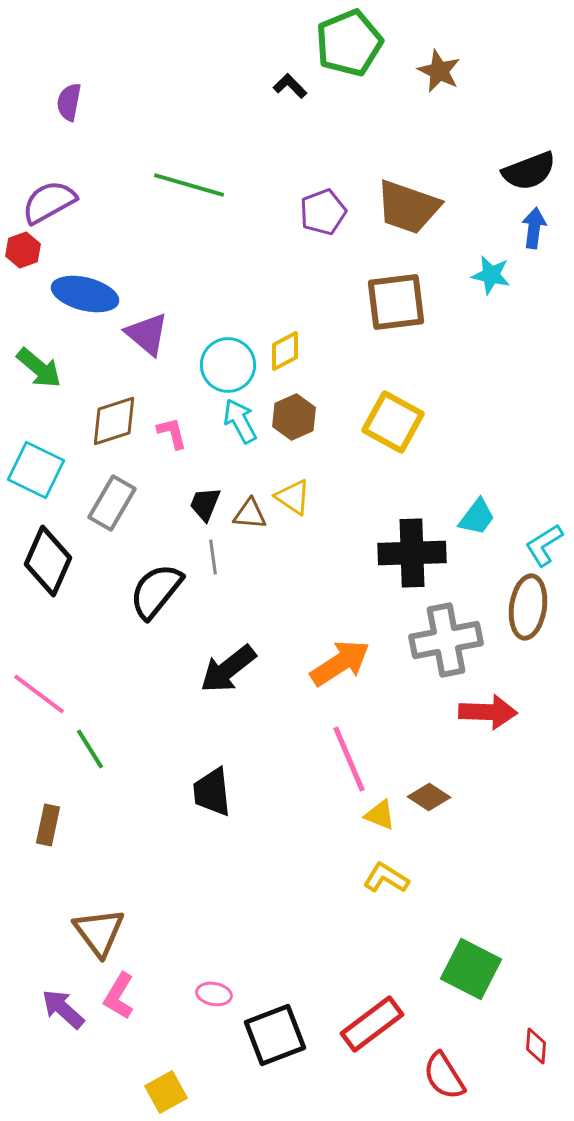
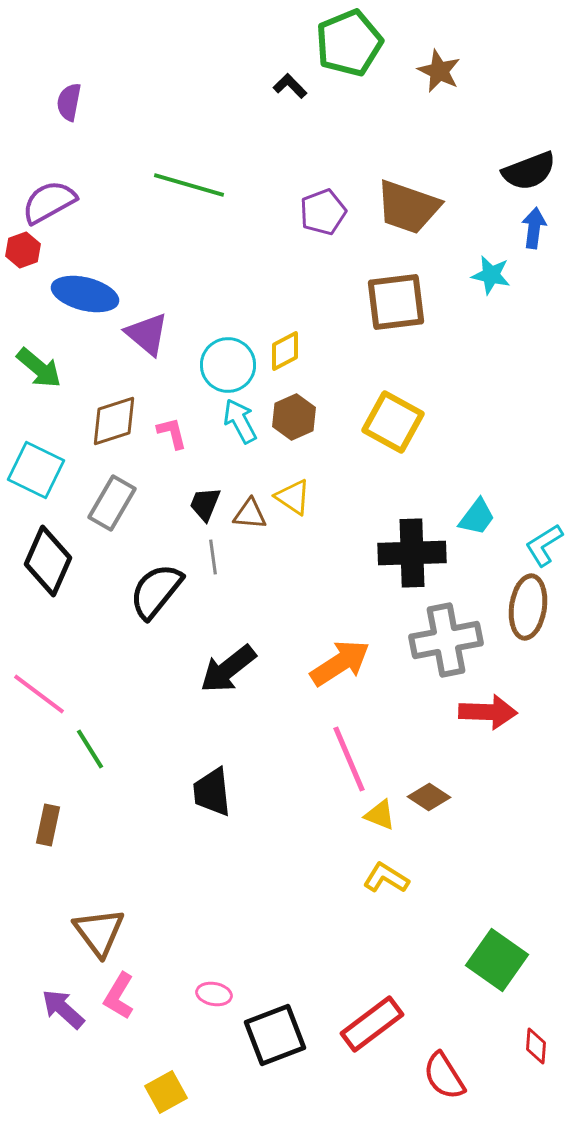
green square at (471, 969): moved 26 px right, 9 px up; rotated 8 degrees clockwise
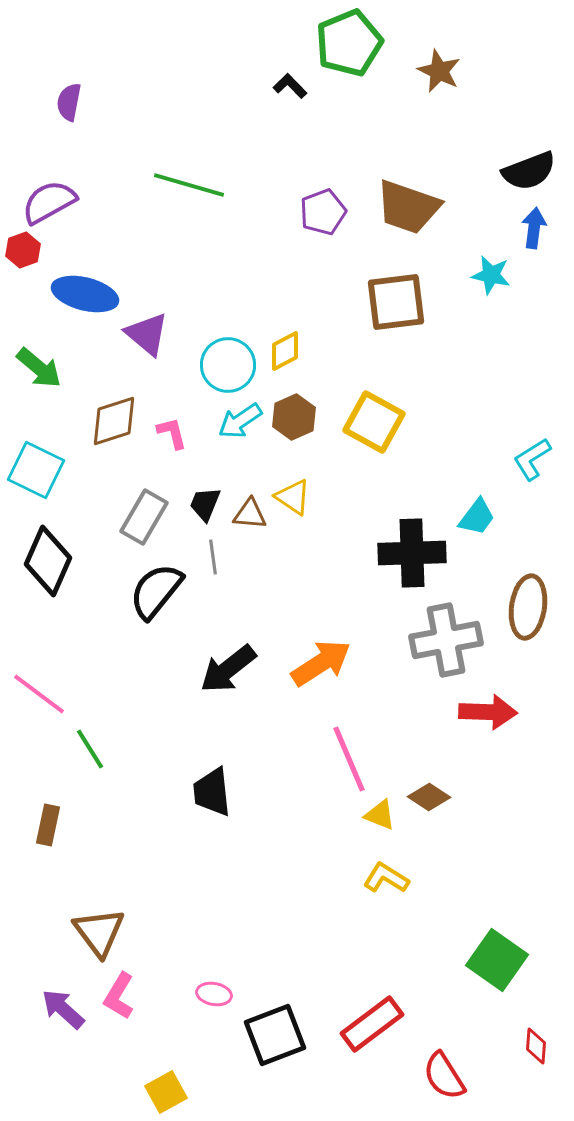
cyan arrow at (240, 421): rotated 96 degrees counterclockwise
yellow square at (393, 422): moved 19 px left
gray rectangle at (112, 503): moved 32 px right, 14 px down
cyan L-shape at (544, 545): moved 12 px left, 86 px up
orange arrow at (340, 663): moved 19 px left
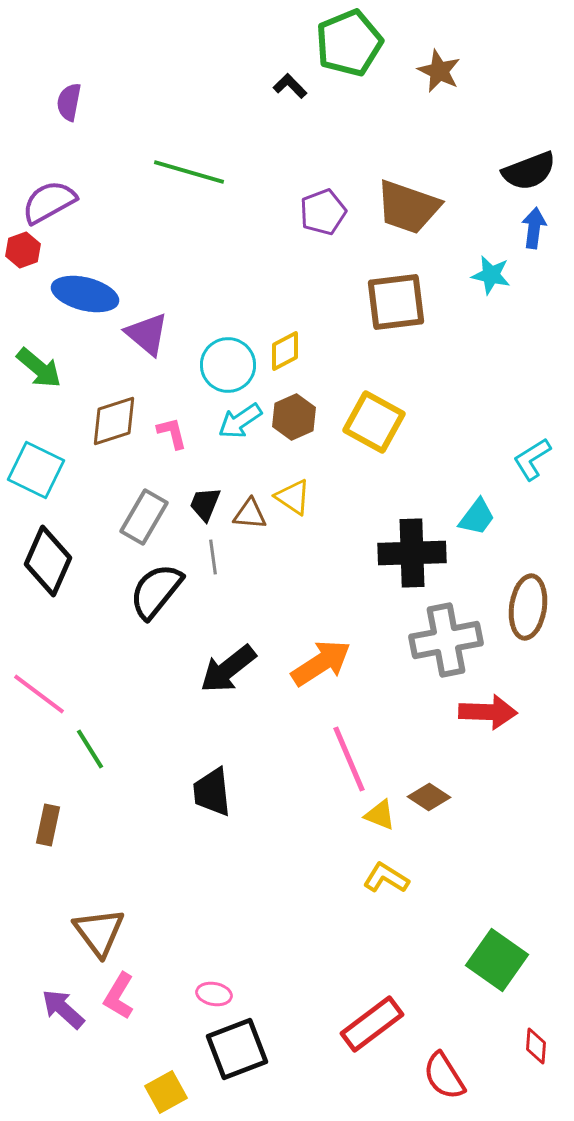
green line at (189, 185): moved 13 px up
black square at (275, 1035): moved 38 px left, 14 px down
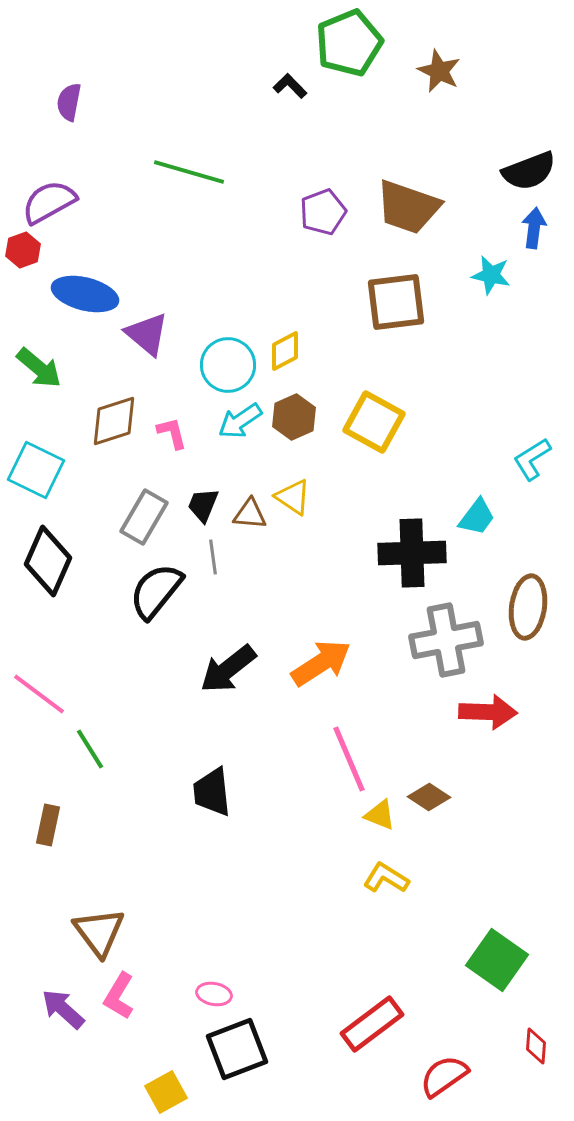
black trapezoid at (205, 504): moved 2 px left, 1 px down
red semicircle at (444, 1076): rotated 87 degrees clockwise
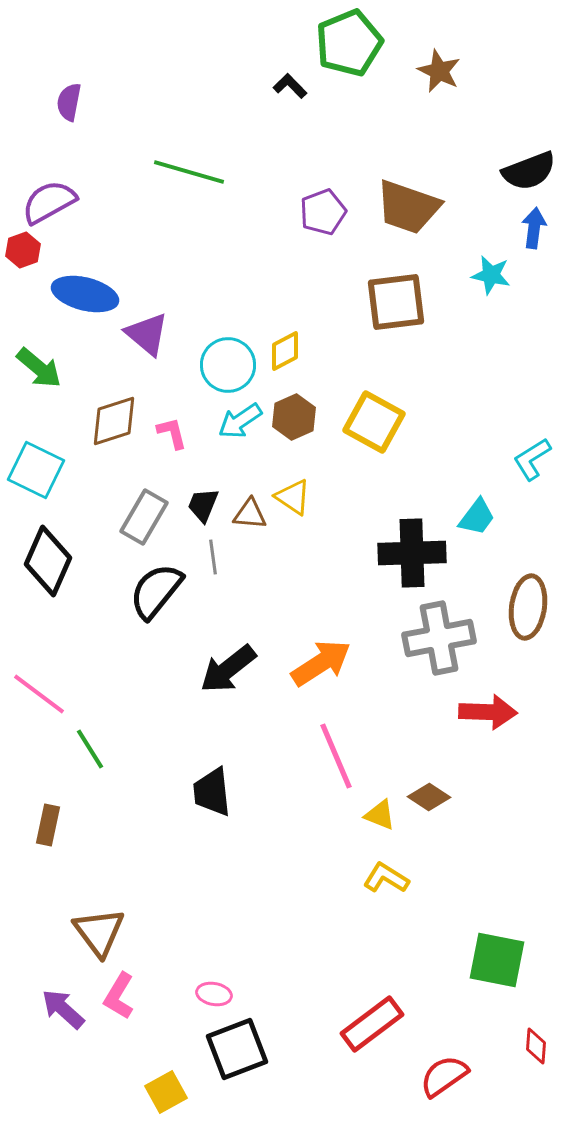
gray cross at (446, 640): moved 7 px left, 2 px up
pink line at (349, 759): moved 13 px left, 3 px up
green square at (497, 960): rotated 24 degrees counterclockwise
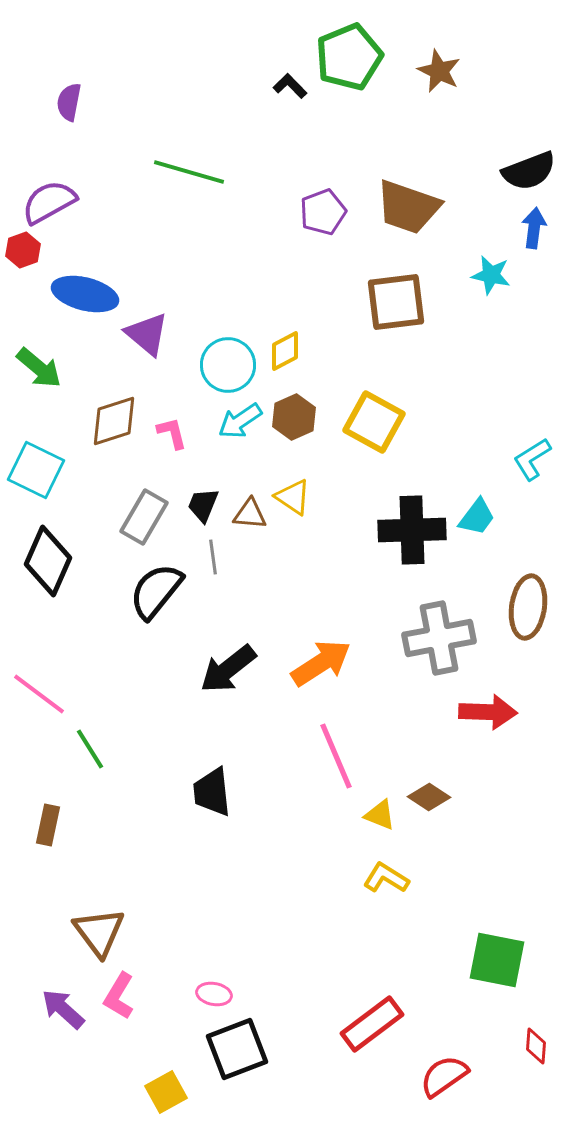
green pentagon at (349, 43): moved 14 px down
black cross at (412, 553): moved 23 px up
